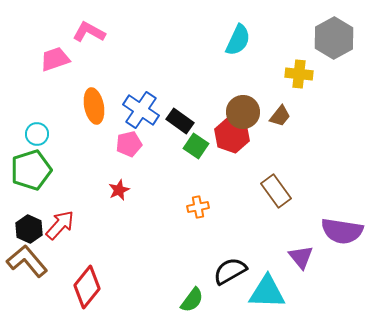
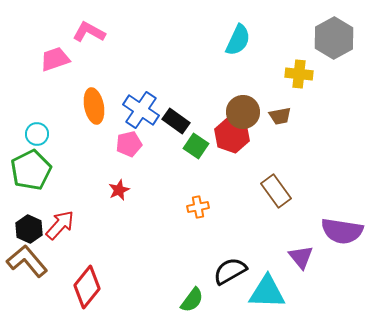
brown trapezoid: rotated 40 degrees clockwise
black rectangle: moved 4 px left
green pentagon: rotated 9 degrees counterclockwise
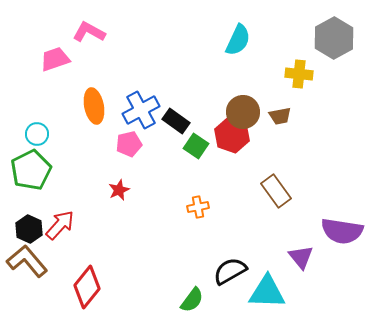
blue cross: rotated 27 degrees clockwise
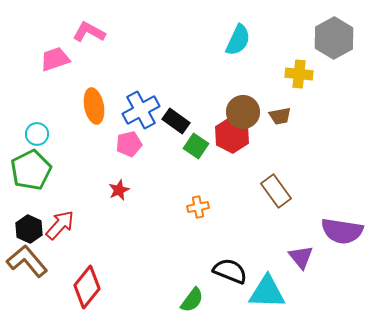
red hexagon: rotated 8 degrees clockwise
black semicircle: rotated 52 degrees clockwise
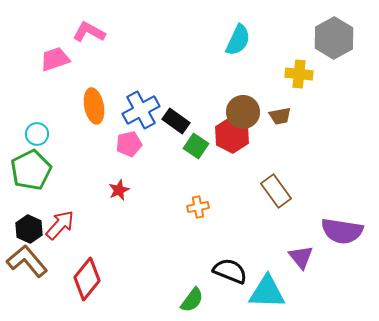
red diamond: moved 8 px up
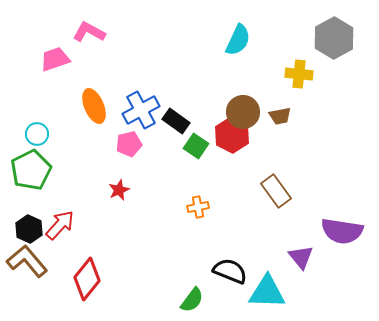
orange ellipse: rotated 12 degrees counterclockwise
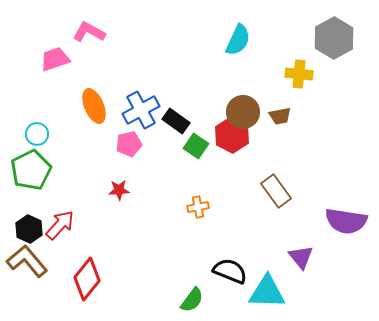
red star: rotated 20 degrees clockwise
purple semicircle: moved 4 px right, 10 px up
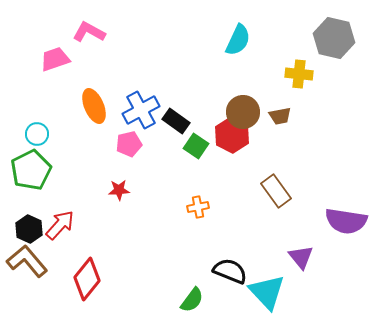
gray hexagon: rotated 18 degrees counterclockwise
cyan triangle: rotated 45 degrees clockwise
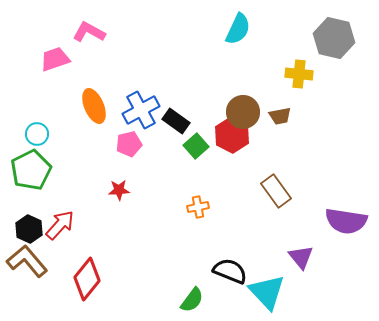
cyan semicircle: moved 11 px up
green square: rotated 15 degrees clockwise
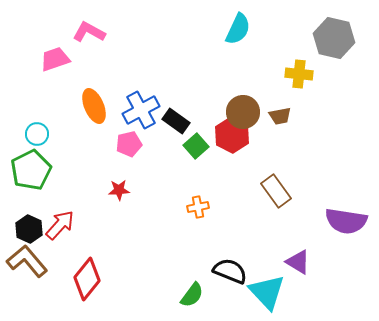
purple triangle: moved 3 px left, 5 px down; rotated 20 degrees counterclockwise
green semicircle: moved 5 px up
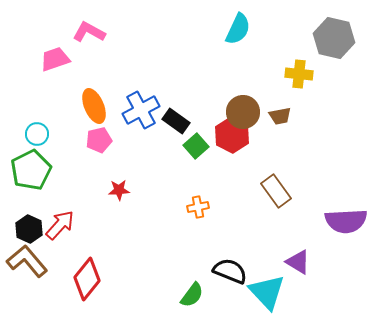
pink pentagon: moved 30 px left, 4 px up
purple semicircle: rotated 12 degrees counterclockwise
